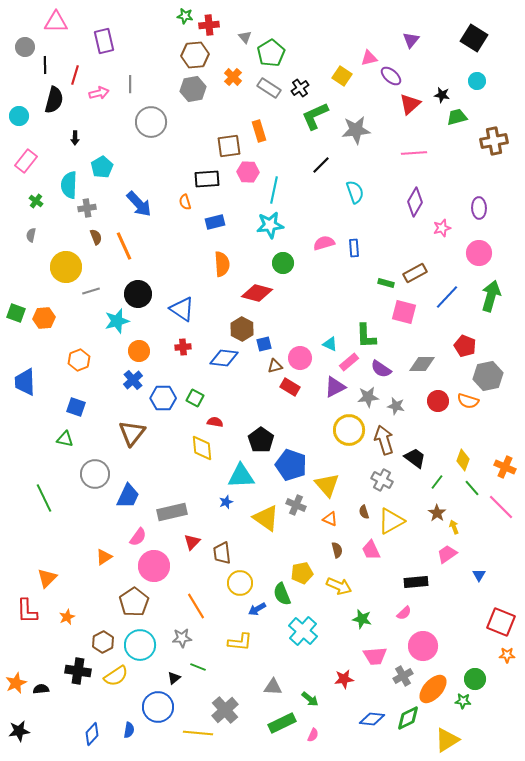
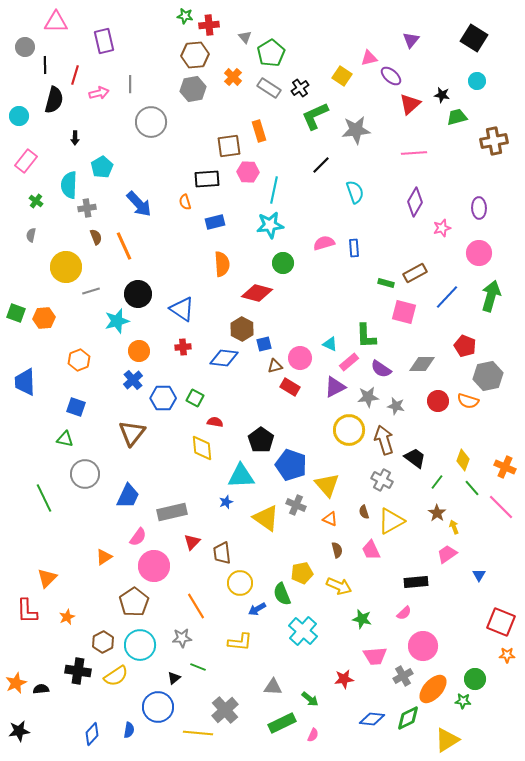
gray circle at (95, 474): moved 10 px left
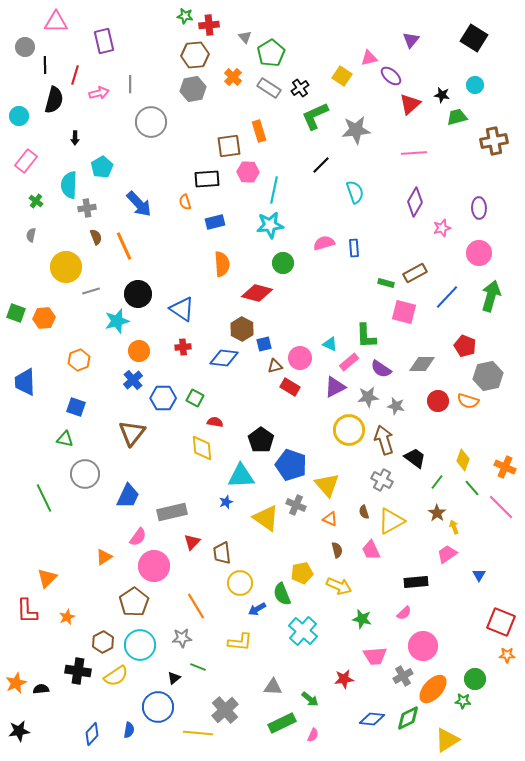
cyan circle at (477, 81): moved 2 px left, 4 px down
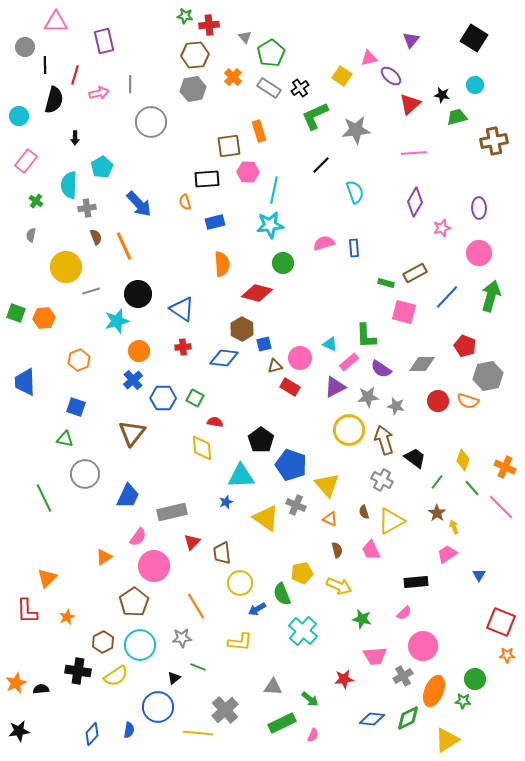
orange ellipse at (433, 689): moved 1 px right, 2 px down; rotated 20 degrees counterclockwise
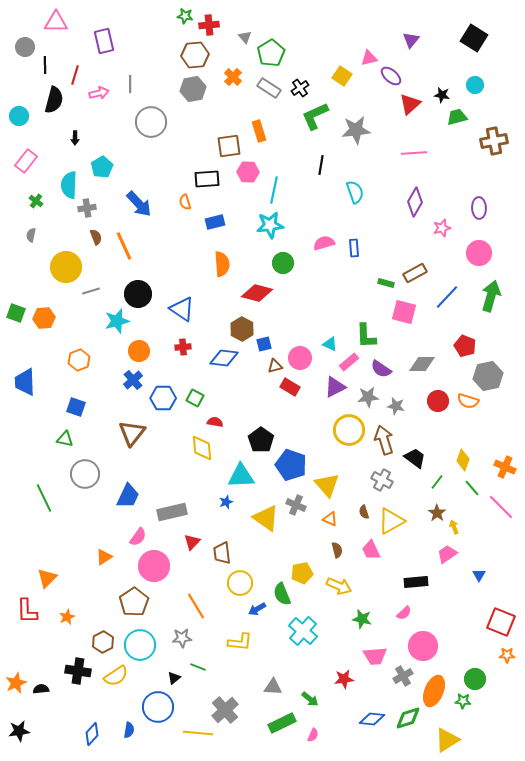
black line at (321, 165): rotated 36 degrees counterclockwise
green diamond at (408, 718): rotated 8 degrees clockwise
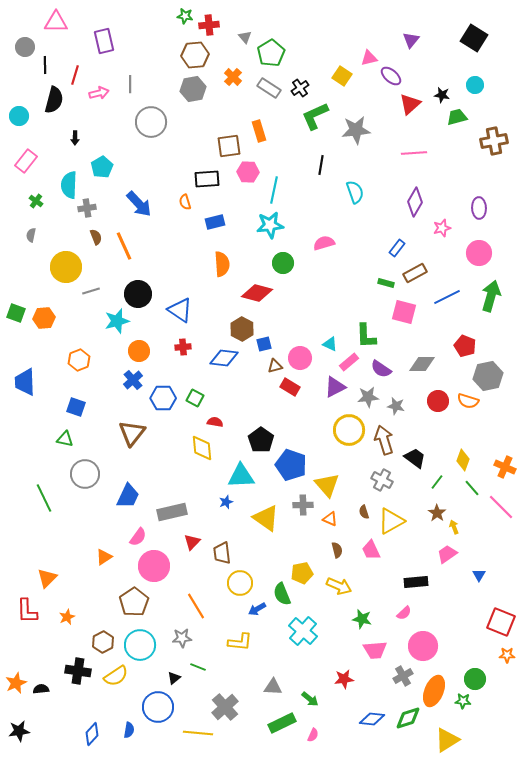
blue rectangle at (354, 248): moved 43 px right; rotated 42 degrees clockwise
blue line at (447, 297): rotated 20 degrees clockwise
blue triangle at (182, 309): moved 2 px left, 1 px down
gray cross at (296, 505): moved 7 px right; rotated 24 degrees counterclockwise
pink trapezoid at (375, 656): moved 6 px up
gray cross at (225, 710): moved 3 px up
